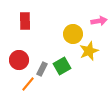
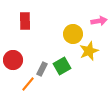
red circle: moved 6 px left
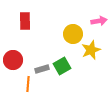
yellow star: moved 2 px right, 1 px up
gray rectangle: rotated 48 degrees clockwise
orange line: rotated 35 degrees counterclockwise
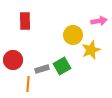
yellow circle: moved 1 px down
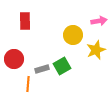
yellow star: moved 5 px right
red circle: moved 1 px right, 1 px up
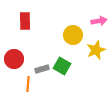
green square: rotated 30 degrees counterclockwise
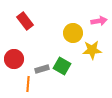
red rectangle: rotated 36 degrees counterclockwise
yellow circle: moved 2 px up
yellow star: moved 4 px left; rotated 18 degrees clockwise
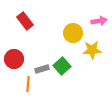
green square: rotated 18 degrees clockwise
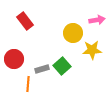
pink arrow: moved 2 px left, 1 px up
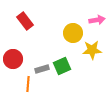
red circle: moved 1 px left
green square: rotated 18 degrees clockwise
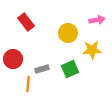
red rectangle: moved 1 px right, 1 px down
yellow circle: moved 5 px left
green square: moved 8 px right, 3 px down
